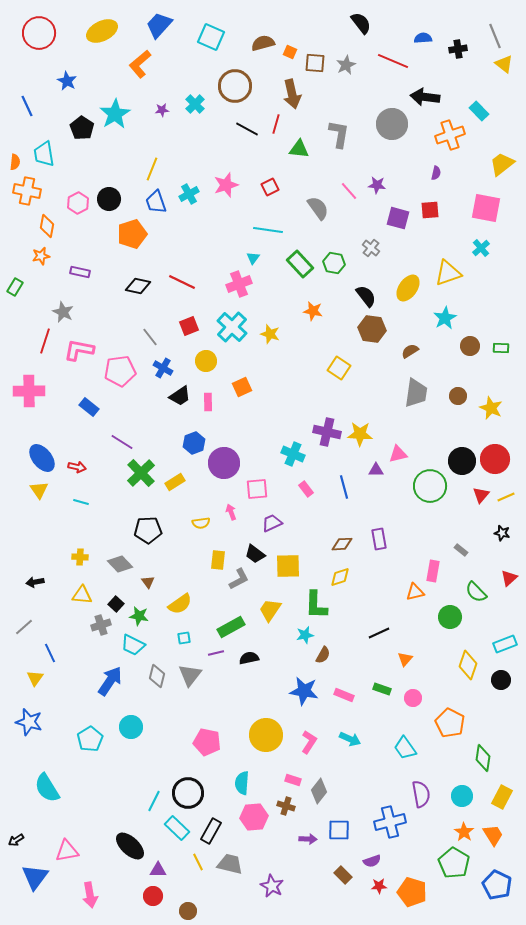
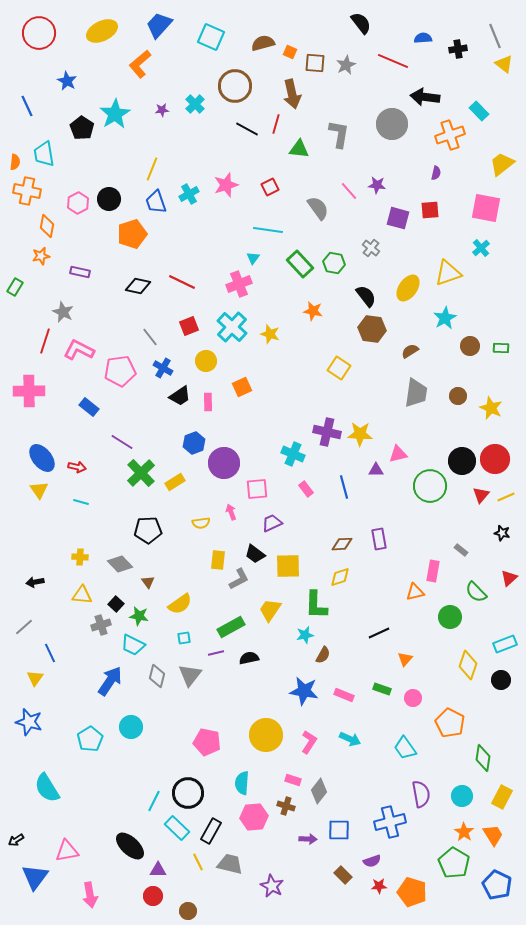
pink L-shape at (79, 350): rotated 16 degrees clockwise
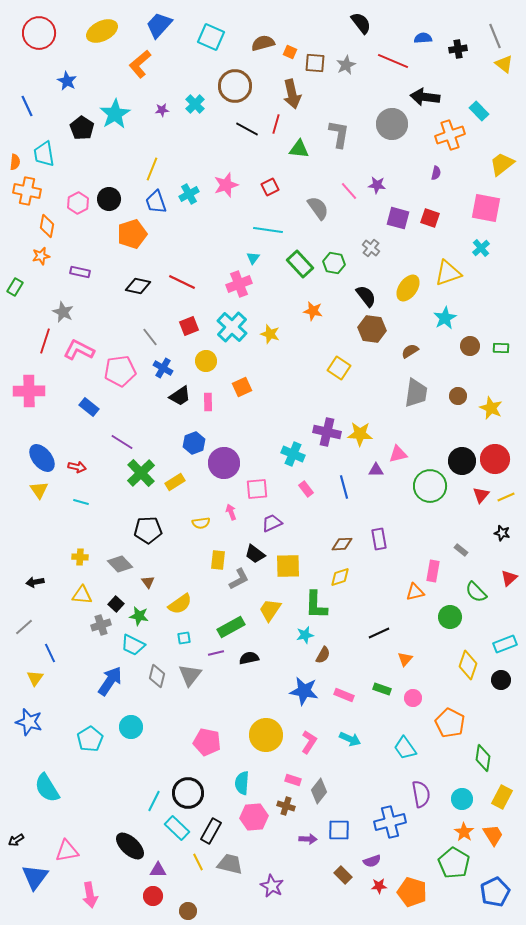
red square at (430, 210): moved 8 px down; rotated 24 degrees clockwise
cyan circle at (462, 796): moved 3 px down
blue pentagon at (497, 885): moved 2 px left, 7 px down; rotated 20 degrees clockwise
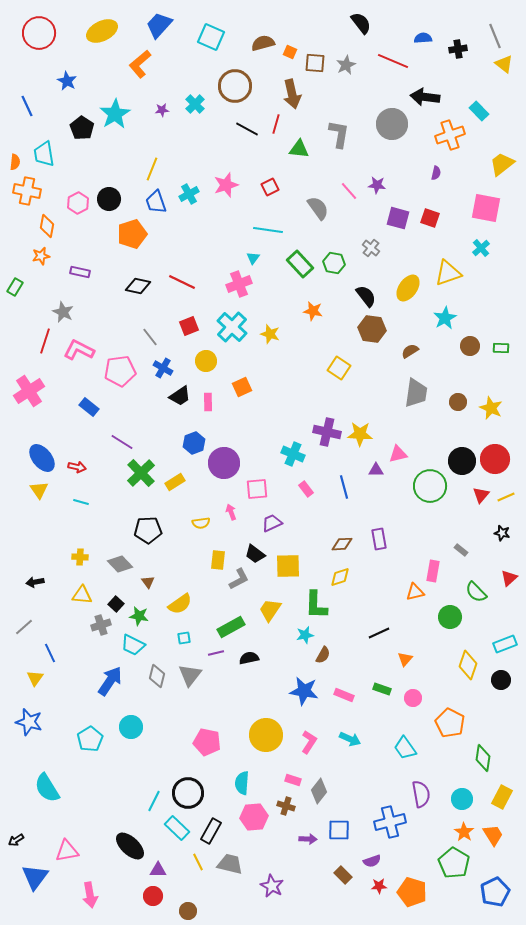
pink cross at (29, 391): rotated 32 degrees counterclockwise
brown circle at (458, 396): moved 6 px down
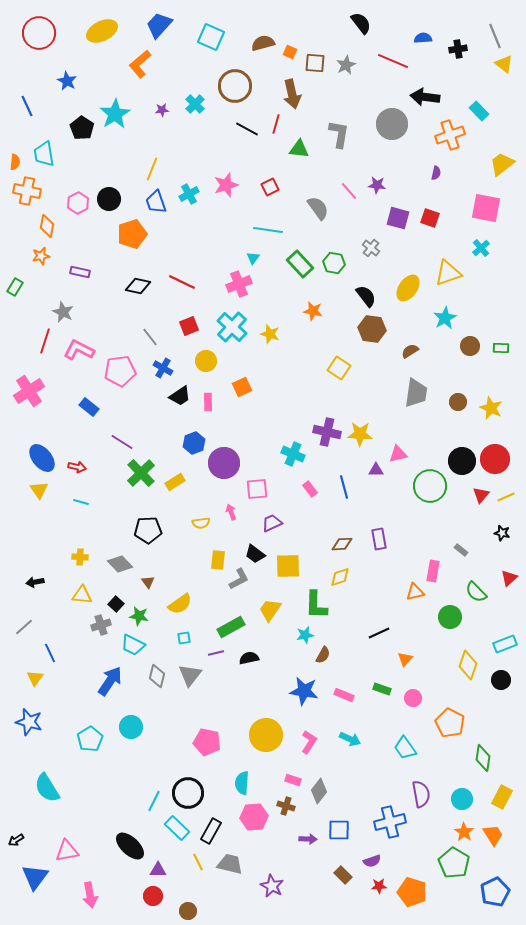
pink rectangle at (306, 489): moved 4 px right
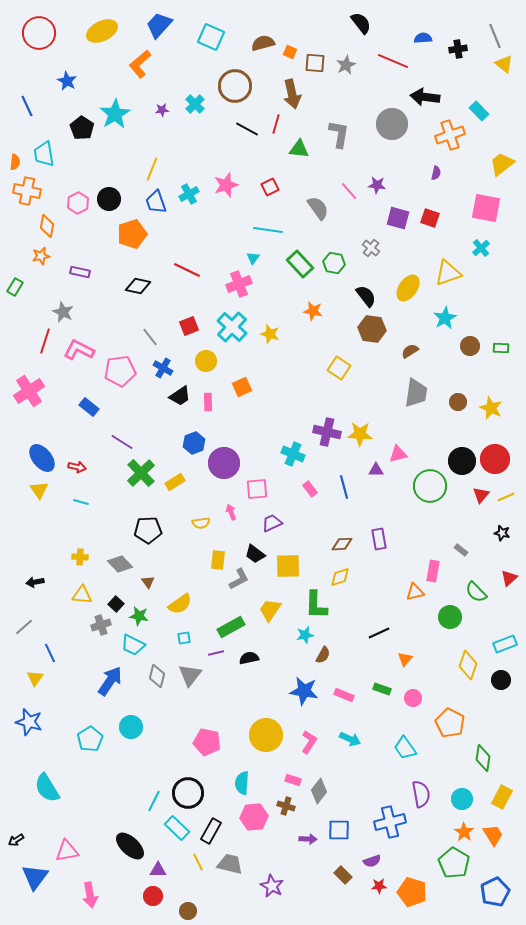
red line at (182, 282): moved 5 px right, 12 px up
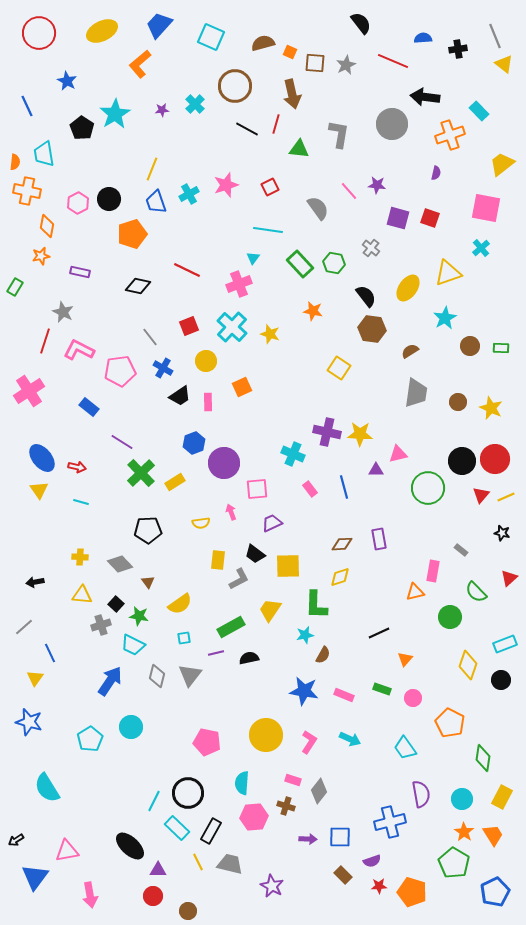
green circle at (430, 486): moved 2 px left, 2 px down
blue square at (339, 830): moved 1 px right, 7 px down
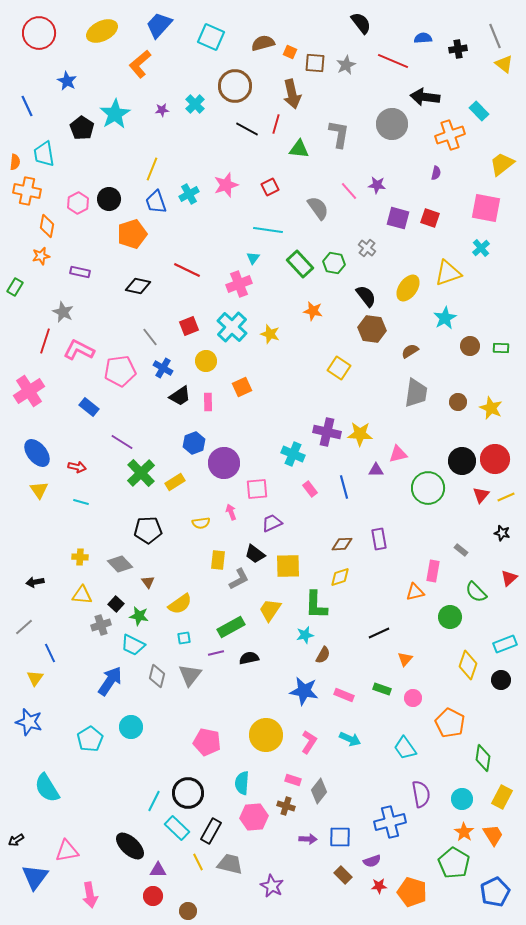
gray cross at (371, 248): moved 4 px left
blue ellipse at (42, 458): moved 5 px left, 5 px up
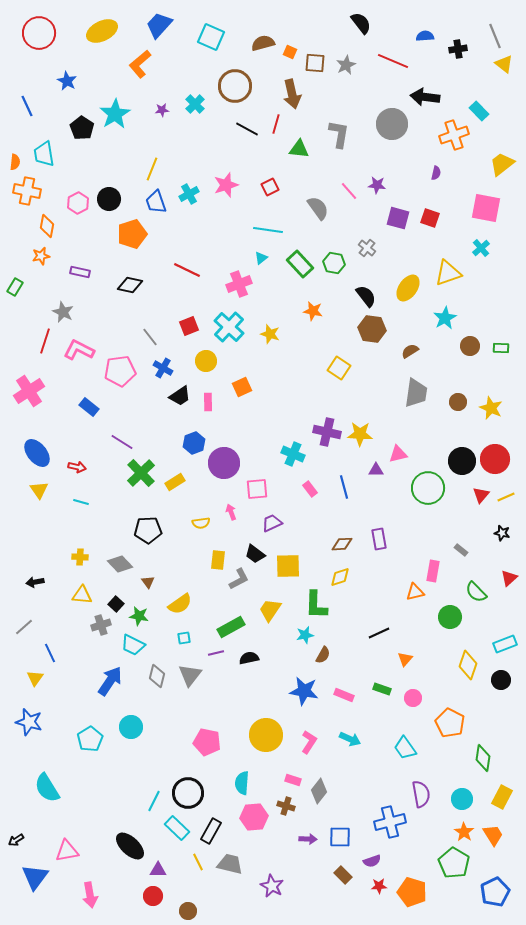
blue semicircle at (423, 38): moved 2 px right, 2 px up
orange cross at (450, 135): moved 4 px right
cyan triangle at (253, 258): moved 8 px right; rotated 16 degrees clockwise
black diamond at (138, 286): moved 8 px left, 1 px up
cyan cross at (232, 327): moved 3 px left
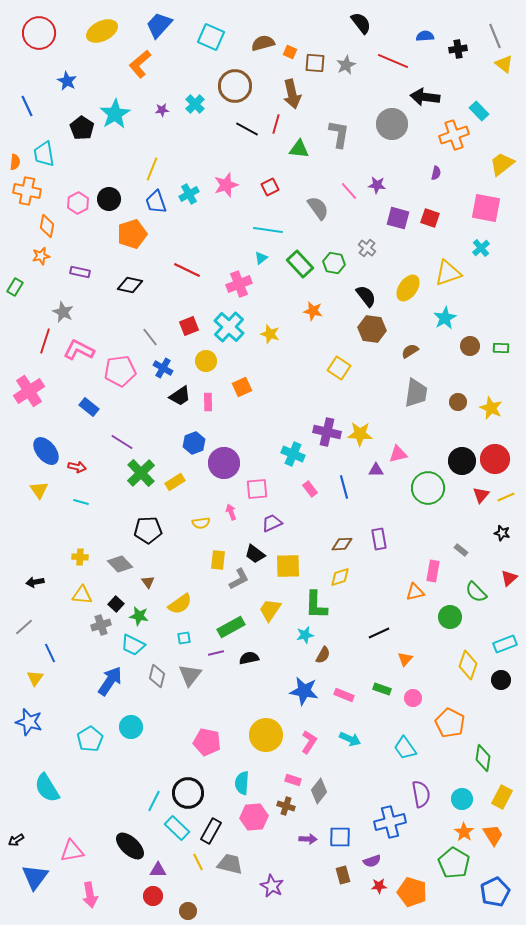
blue ellipse at (37, 453): moved 9 px right, 2 px up
pink triangle at (67, 851): moved 5 px right
brown rectangle at (343, 875): rotated 30 degrees clockwise
